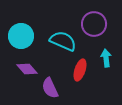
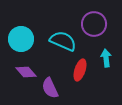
cyan circle: moved 3 px down
purple diamond: moved 1 px left, 3 px down
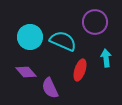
purple circle: moved 1 px right, 2 px up
cyan circle: moved 9 px right, 2 px up
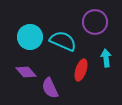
red ellipse: moved 1 px right
